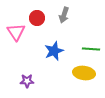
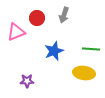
pink triangle: rotated 42 degrees clockwise
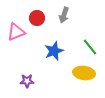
green line: moved 1 px left, 2 px up; rotated 48 degrees clockwise
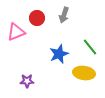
blue star: moved 5 px right, 3 px down
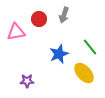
red circle: moved 2 px right, 1 px down
pink triangle: rotated 12 degrees clockwise
yellow ellipse: rotated 40 degrees clockwise
